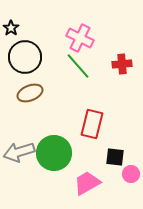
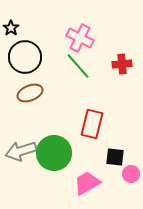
gray arrow: moved 2 px right, 1 px up
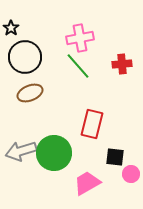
pink cross: rotated 36 degrees counterclockwise
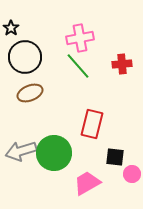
pink circle: moved 1 px right
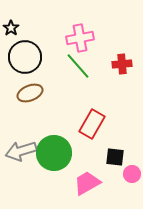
red rectangle: rotated 16 degrees clockwise
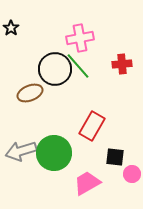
black circle: moved 30 px right, 12 px down
red rectangle: moved 2 px down
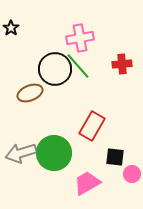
gray arrow: moved 2 px down
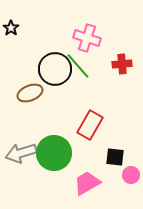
pink cross: moved 7 px right; rotated 28 degrees clockwise
red rectangle: moved 2 px left, 1 px up
pink circle: moved 1 px left, 1 px down
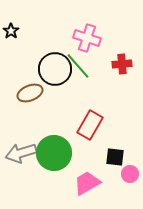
black star: moved 3 px down
pink circle: moved 1 px left, 1 px up
